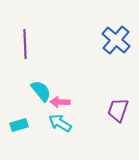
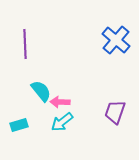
purple trapezoid: moved 3 px left, 2 px down
cyan arrow: moved 2 px right, 1 px up; rotated 70 degrees counterclockwise
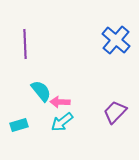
purple trapezoid: rotated 25 degrees clockwise
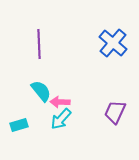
blue cross: moved 3 px left, 3 px down
purple line: moved 14 px right
purple trapezoid: rotated 20 degrees counterclockwise
cyan arrow: moved 1 px left, 3 px up; rotated 10 degrees counterclockwise
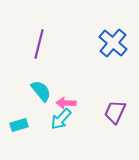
purple line: rotated 16 degrees clockwise
pink arrow: moved 6 px right, 1 px down
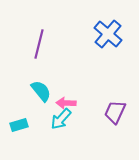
blue cross: moved 5 px left, 9 px up
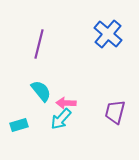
purple trapezoid: rotated 10 degrees counterclockwise
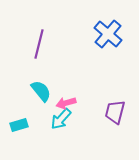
pink arrow: rotated 18 degrees counterclockwise
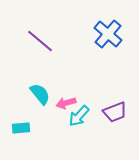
purple line: moved 1 px right, 3 px up; rotated 64 degrees counterclockwise
cyan semicircle: moved 1 px left, 3 px down
purple trapezoid: rotated 125 degrees counterclockwise
cyan arrow: moved 18 px right, 3 px up
cyan rectangle: moved 2 px right, 3 px down; rotated 12 degrees clockwise
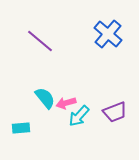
cyan semicircle: moved 5 px right, 4 px down
